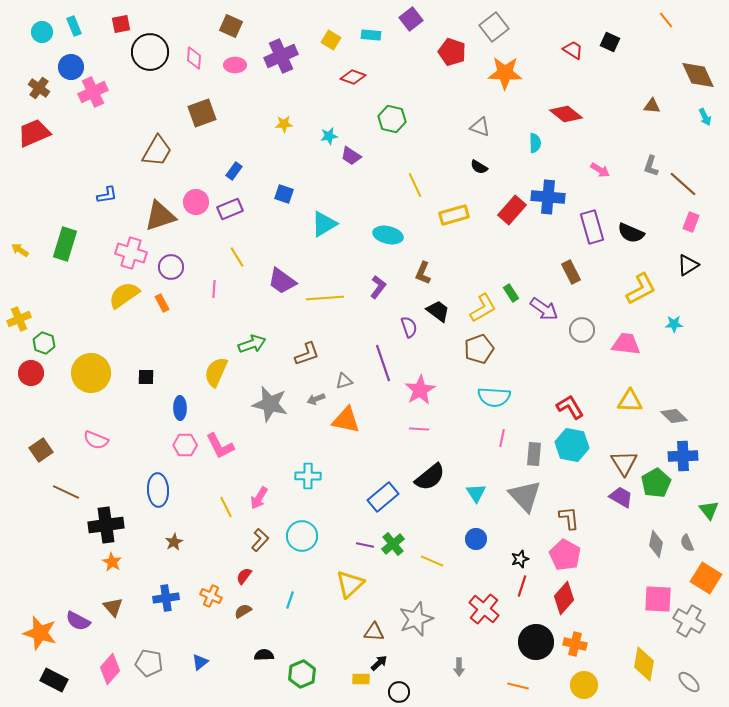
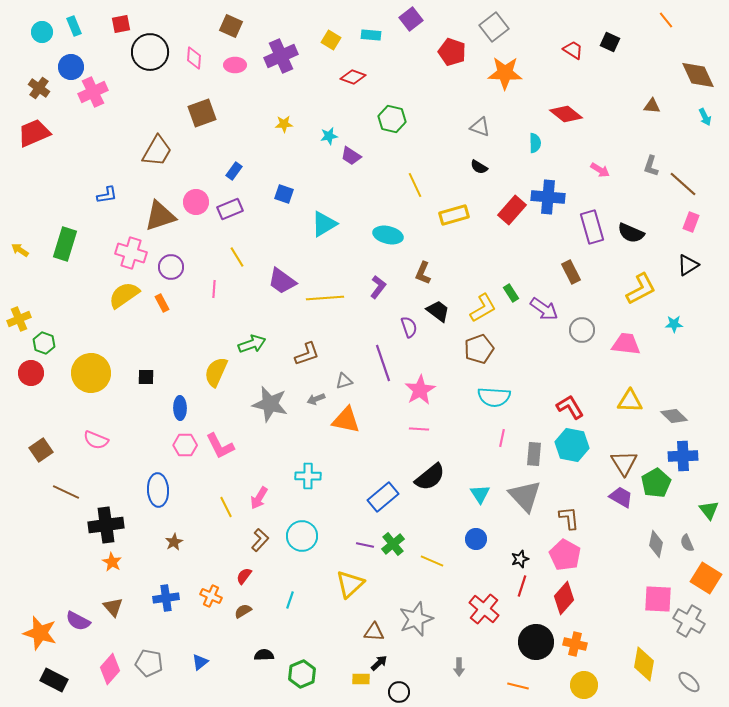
cyan triangle at (476, 493): moved 4 px right, 1 px down
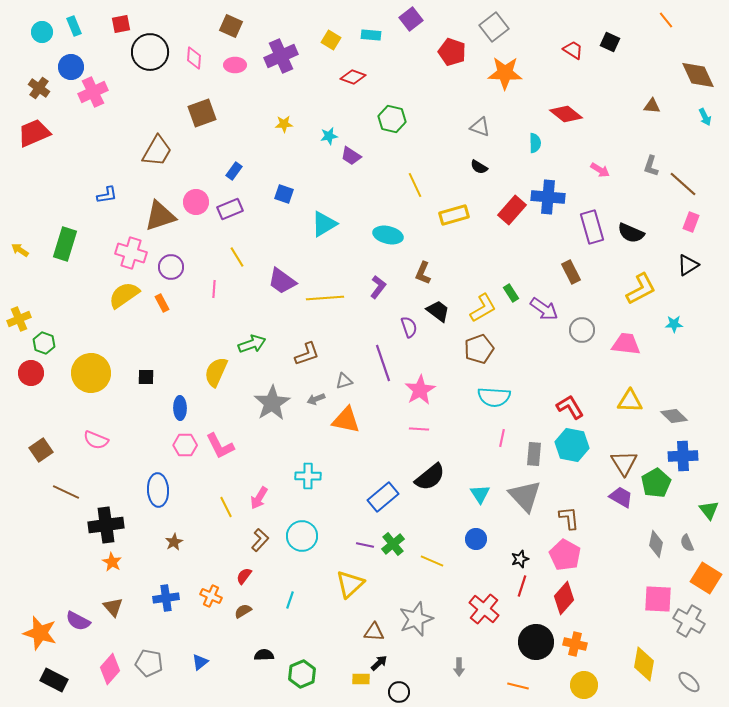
gray star at (270, 404): moved 2 px right, 1 px up; rotated 27 degrees clockwise
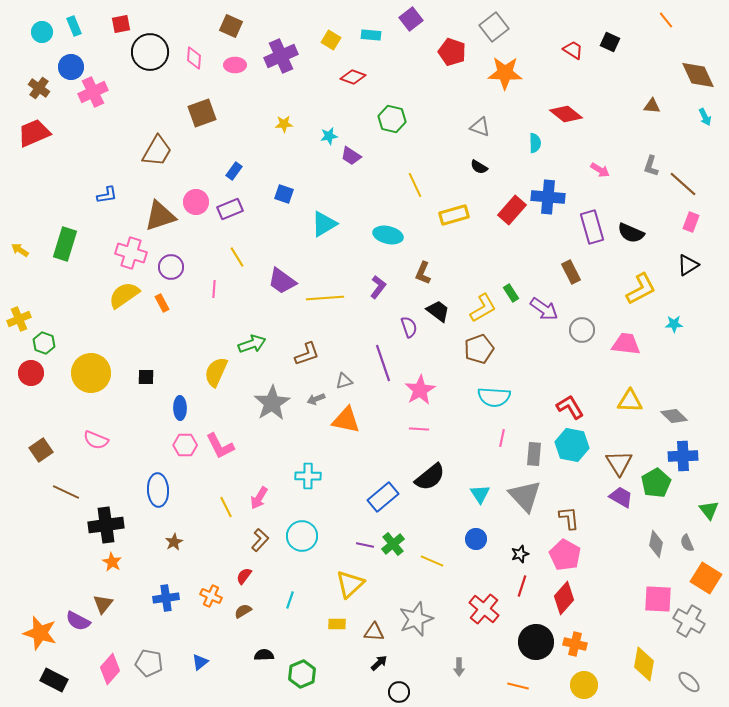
brown triangle at (624, 463): moved 5 px left
black star at (520, 559): moved 5 px up
brown triangle at (113, 607): moved 10 px left, 3 px up; rotated 20 degrees clockwise
yellow rectangle at (361, 679): moved 24 px left, 55 px up
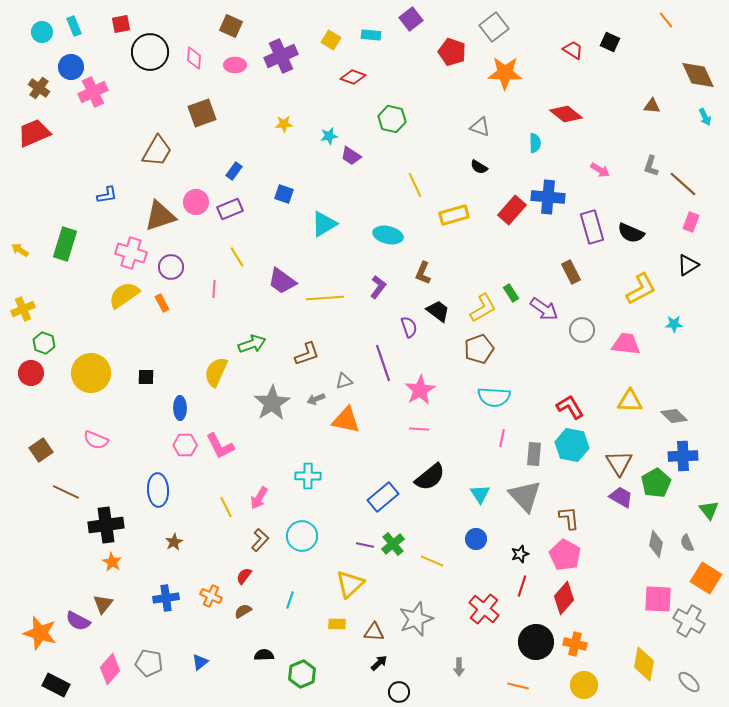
yellow cross at (19, 319): moved 4 px right, 10 px up
black rectangle at (54, 680): moved 2 px right, 5 px down
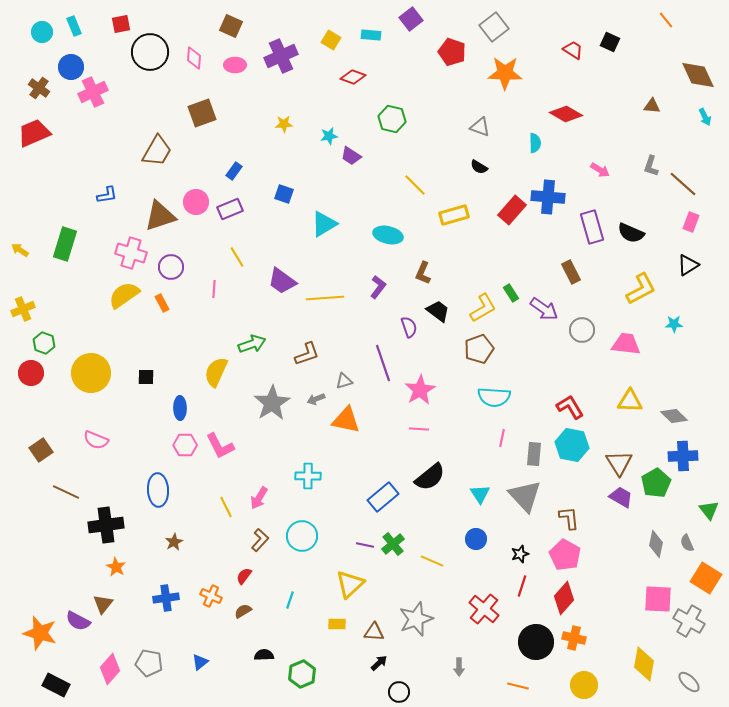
red diamond at (566, 114): rotated 8 degrees counterclockwise
yellow line at (415, 185): rotated 20 degrees counterclockwise
orange star at (112, 562): moved 4 px right, 5 px down
orange cross at (575, 644): moved 1 px left, 6 px up
